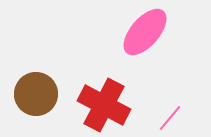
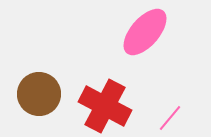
brown circle: moved 3 px right
red cross: moved 1 px right, 1 px down
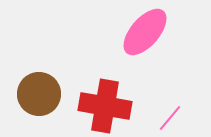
red cross: rotated 18 degrees counterclockwise
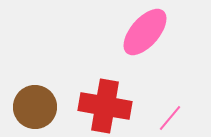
brown circle: moved 4 px left, 13 px down
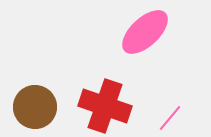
pink ellipse: rotated 6 degrees clockwise
red cross: rotated 9 degrees clockwise
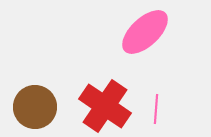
red cross: rotated 15 degrees clockwise
pink line: moved 14 px left, 9 px up; rotated 36 degrees counterclockwise
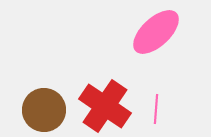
pink ellipse: moved 11 px right
brown circle: moved 9 px right, 3 px down
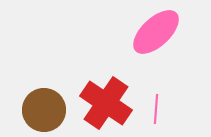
red cross: moved 1 px right, 3 px up
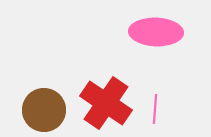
pink ellipse: rotated 45 degrees clockwise
pink line: moved 1 px left
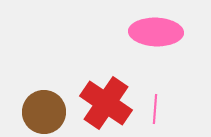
brown circle: moved 2 px down
